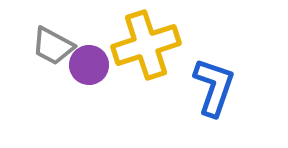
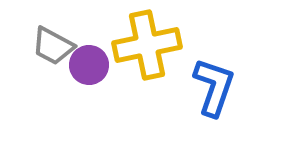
yellow cross: moved 1 px right; rotated 6 degrees clockwise
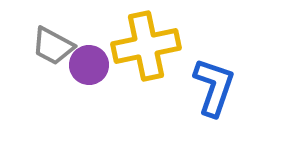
yellow cross: moved 1 px left, 1 px down
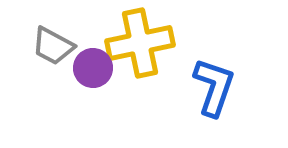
yellow cross: moved 6 px left, 3 px up
purple circle: moved 4 px right, 3 px down
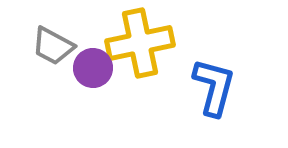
blue L-shape: rotated 4 degrees counterclockwise
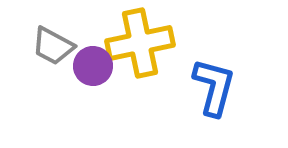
purple circle: moved 2 px up
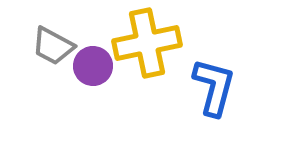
yellow cross: moved 7 px right
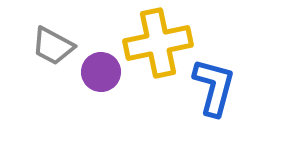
yellow cross: moved 11 px right
purple circle: moved 8 px right, 6 px down
